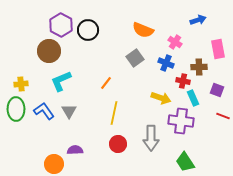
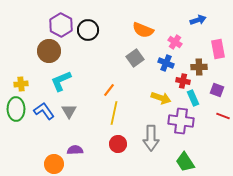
orange line: moved 3 px right, 7 px down
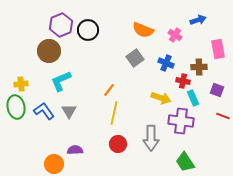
purple hexagon: rotated 10 degrees clockwise
pink cross: moved 7 px up
green ellipse: moved 2 px up; rotated 10 degrees counterclockwise
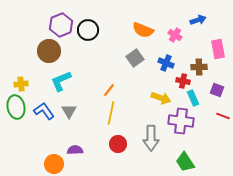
yellow line: moved 3 px left
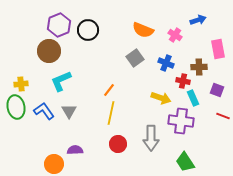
purple hexagon: moved 2 px left
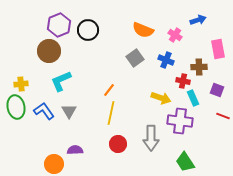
blue cross: moved 3 px up
purple cross: moved 1 px left
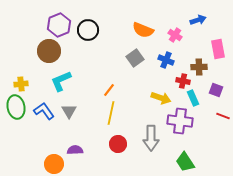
purple square: moved 1 px left
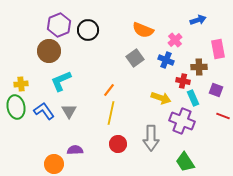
pink cross: moved 5 px down; rotated 16 degrees clockwise
purple cross: moved 2 px right; rotated 15 degrees clockwise
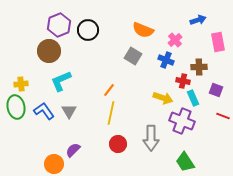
pink rectangle: moved 7 px up
gray square: moved 2 px left, 2 px up; rotated 24 degrees counterclockwise
yellow arrow: moved 2 px right
purple semicircle: moved 2 px left; rotated 42 degrees counterclockwise
